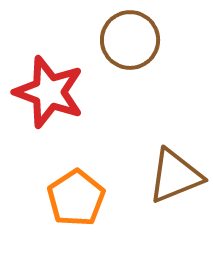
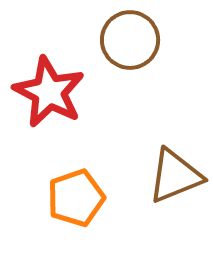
red star: rotated 8 degrees clockwise
orange pentagon: rotated 14 degrees clockwise
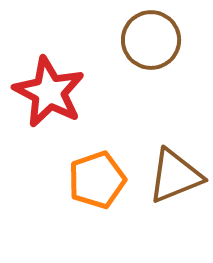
brown circle: moved 21 px right
orange pentagon: moved 21 px right, 18 px up
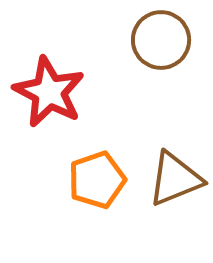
brown circle: moved 10 px right
brown triangle: moved 3 px down
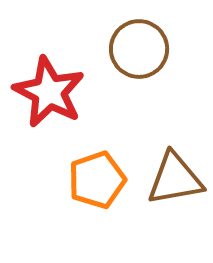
brown circle: moved 22 px left, 9 px down
brown triangle: rotated 12 degrees clockwise
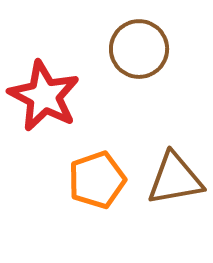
red star: moved 5 px left, 4 px down
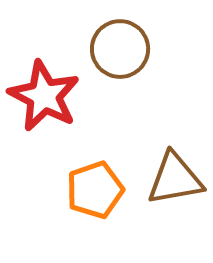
brown circle: moved 19 px left
orange pentagon: moved 2 px left, 10 px down
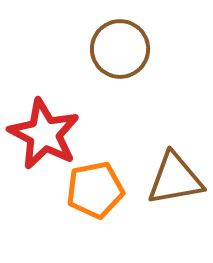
red star: moved 38 px down
orange pentagon: rotated 8 degrees clockwise
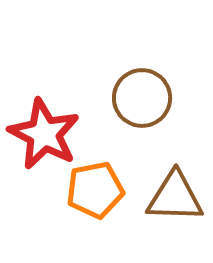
brown circle: moved 22 px right, 49 px down
brown triangle: moved 18 px down; rotated 12 degrees clockwise
